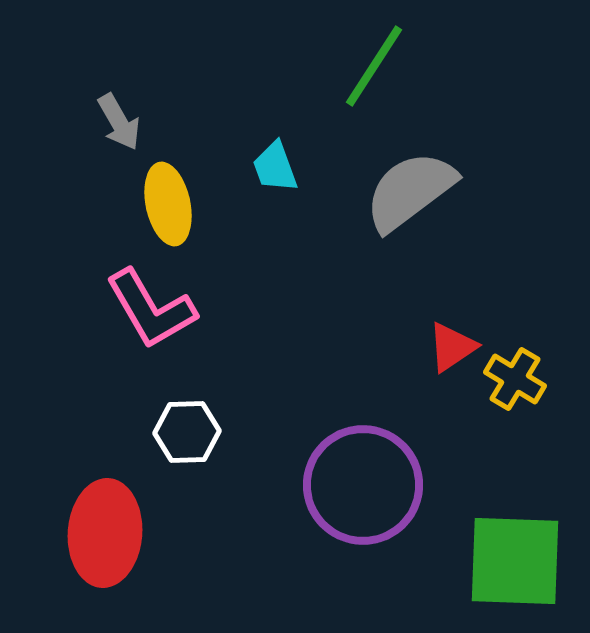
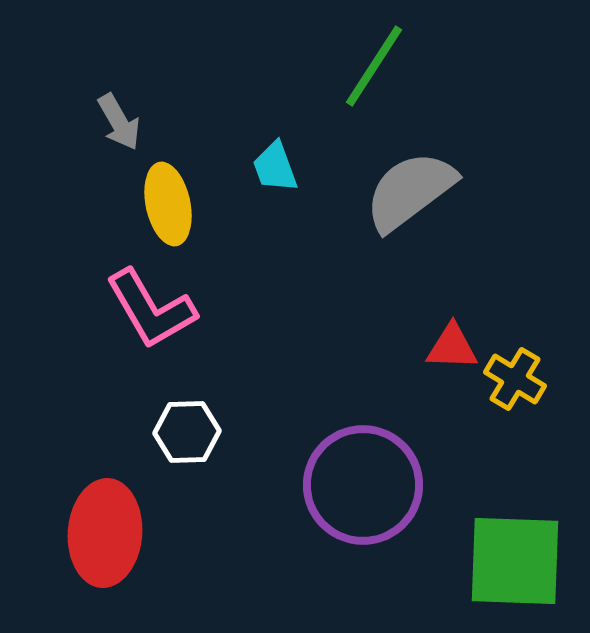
red triangle: rotated 36 degrees clockwise
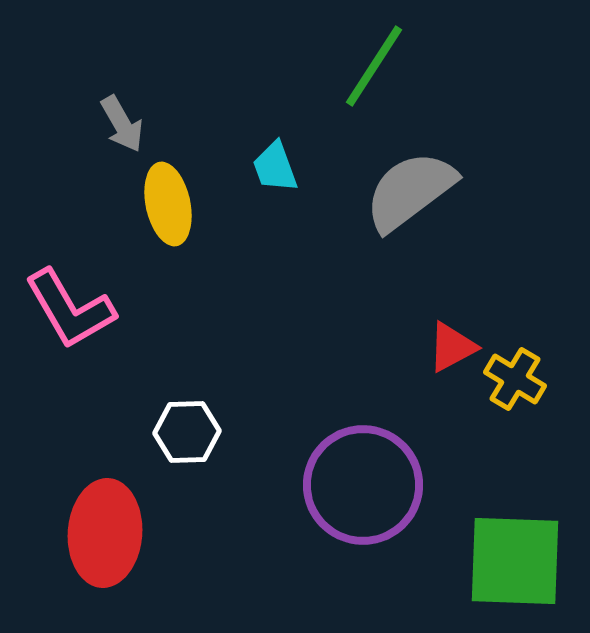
gray arrow: moved 3 px right, 2 px down
pink L-shape: moved 81 px left
red triangle: rotated 30 degrees counterclockwise
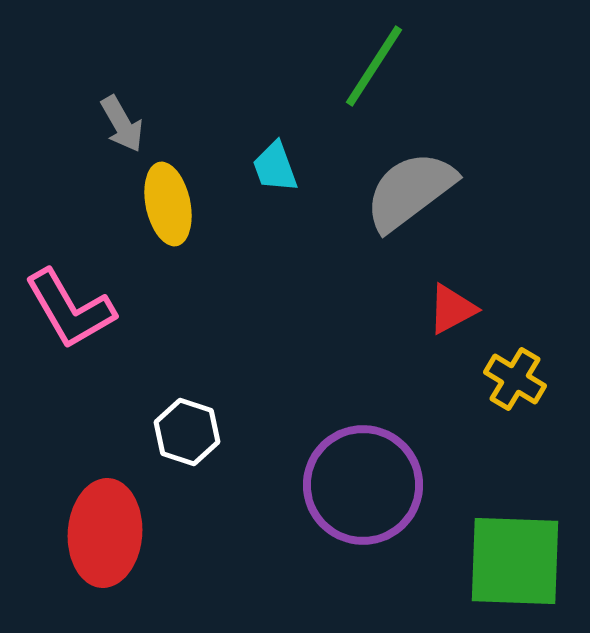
red triangle: moved 38 px up
white hexagon: rotated 20 degrees clockwise
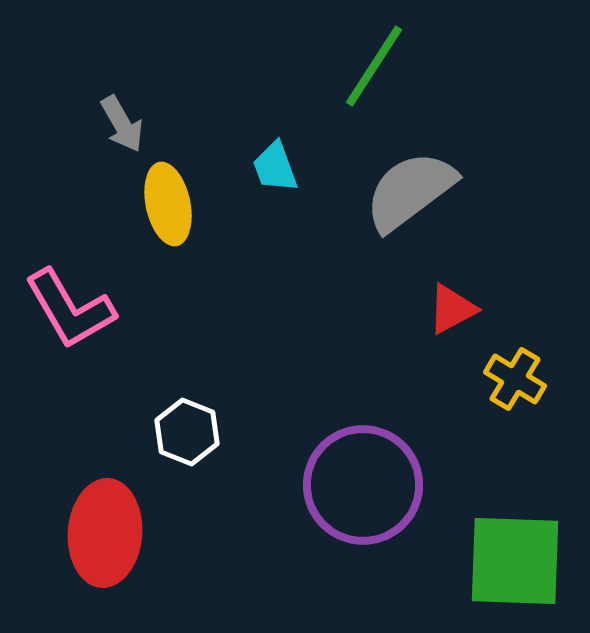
white hexagon: rotated 4 degrees clockwise
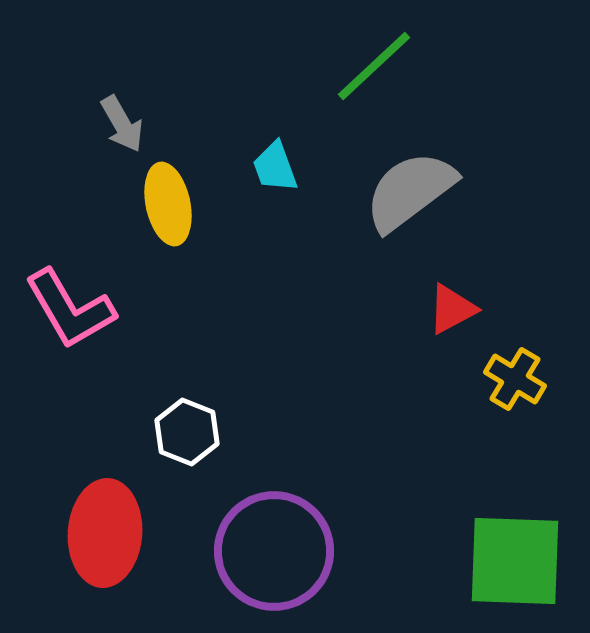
green line: rotated 14 degrees clockwise
purple circle: moved 89 px left, 66 px down
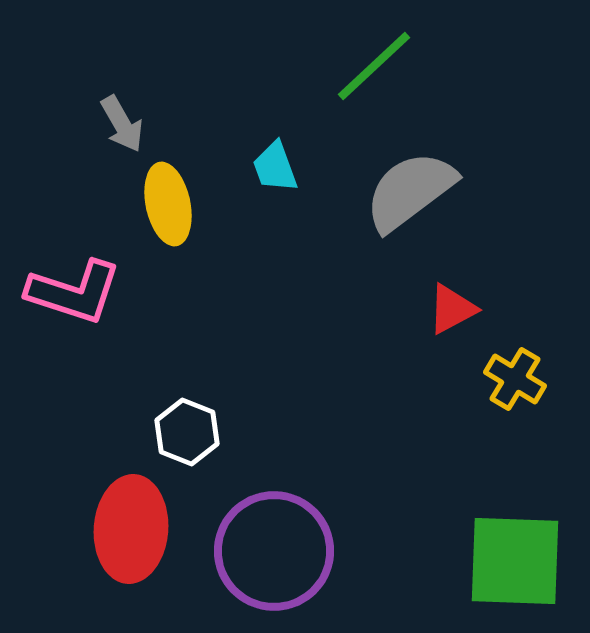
pink L-shape: moved 4 px right, 17 px up; rotated 42 degrees counterclockwise
red ellipse: moved 26 px right, 4 px up
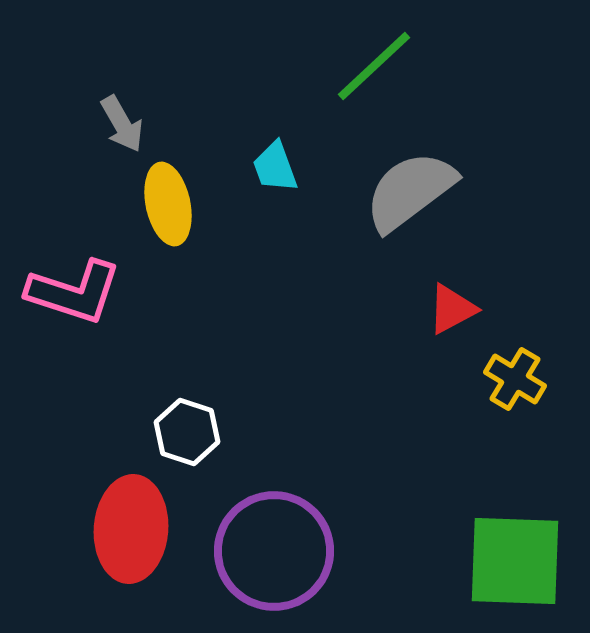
white hexagon: rotated 4 degrees counterclockwise
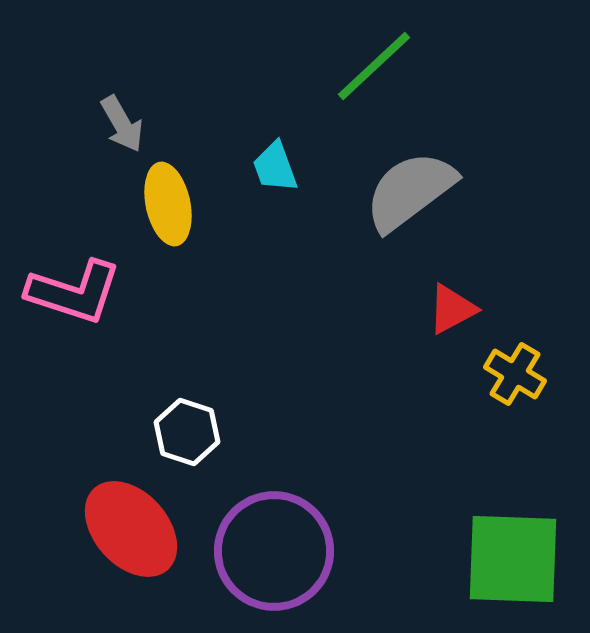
yellow cross: moved 5 px up
red ellipse: rotated 46 degrees counterclockwise
green square: moved 2 px left, 2 px up
